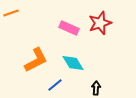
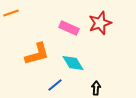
orange L-shape: moved 1 px right, 6 px up; rotated 12 degrees clockwise
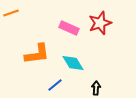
orange L-shape: rotated 8 degrees clockwise
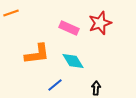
cyan diamond: moved 2 px up
